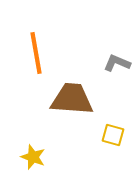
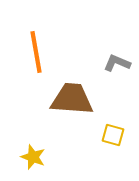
orange line: moved 1 px up
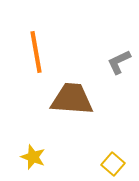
gray L-shape: moved 2 px right, 1 px up; rotated 48 degrees counterclockwise
yellow square: moved 29 px down; rotated 25 degrees clockwise
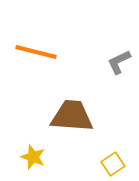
orange line: rotated 66 degrees counterclockwise
brown trapezoid: moved 17 px down
yellow square: rotated 15 degrees clockwise
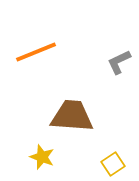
orange line: rotated 36 degrees counterclockwise
yellow star: moved 9 px right
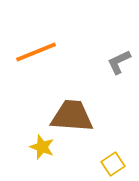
yellow star: moved 10 px up
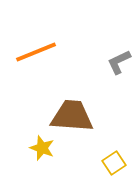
yellow star: moved 1 px down
yellow square: moved 1 px right, 1 px up
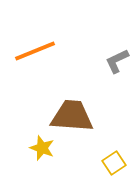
orange line: moved 1 px left, 1 px up
gray L-shape: moved 2 px left, 1 px up
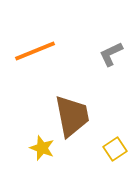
gray L-shape: moved 6 px left, 7 px up
brown trapezoid: rotated 75 degrees clockwise
yellow square: moved 1 px right, 14 px up
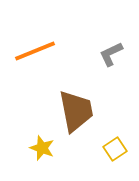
brown trapezoid: moved 4 px right, 5 px up
